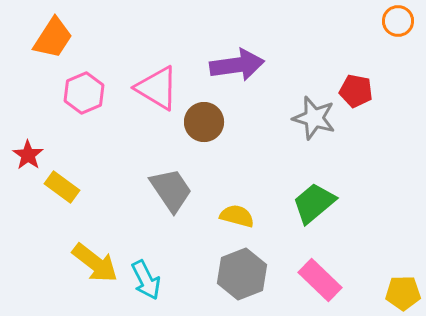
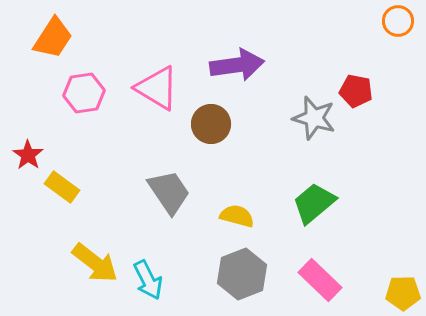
pink hexagon: rotated 15 degrees clockwise
brown circle: moved 7 px right, 2 px down
gray trapezoid: moved 2 px left, 2 px down
cyan arrow: moved 2 px right
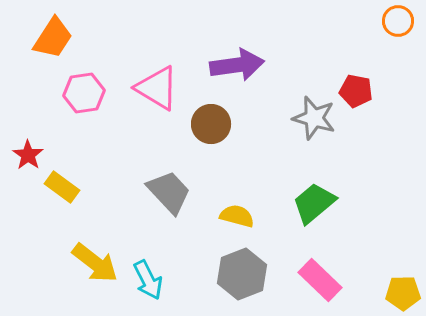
gray trapezoid: rotated 9 degrees counterclockwise
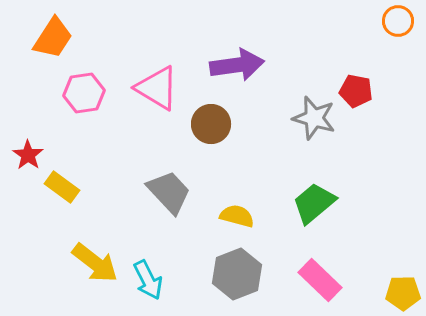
gray hexagon: moved 5 px left
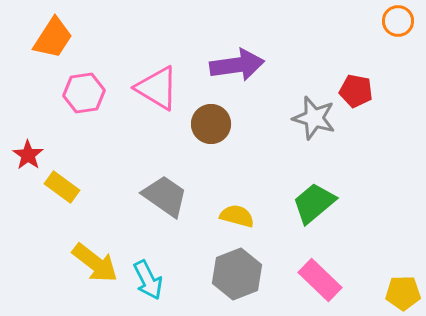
gray trapezoid: moved 4 px left, 4 px down; rotated 12 degrees counterclockwise
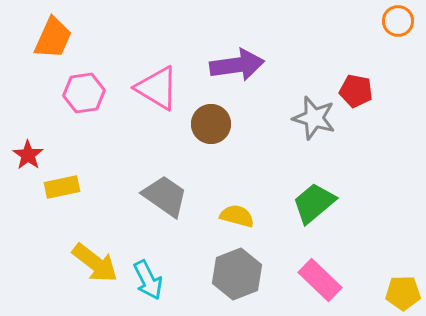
orange trapezoid: rotated 9 degrees counterclockwise
yellow rectangle: rotated 48 degrees counterclockwise
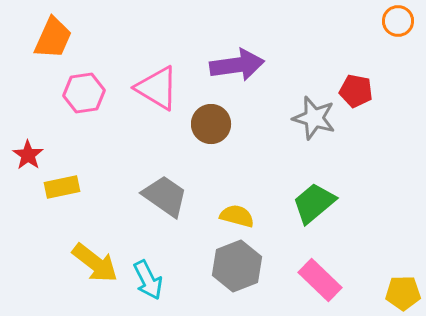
gray hexagon: moved 8 px up
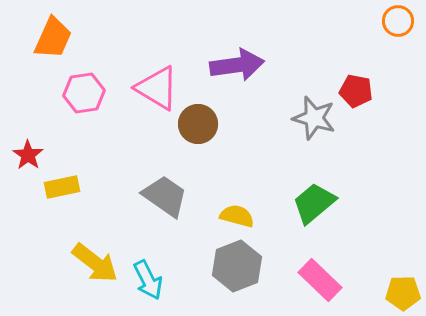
brown circle: moved 13 px left
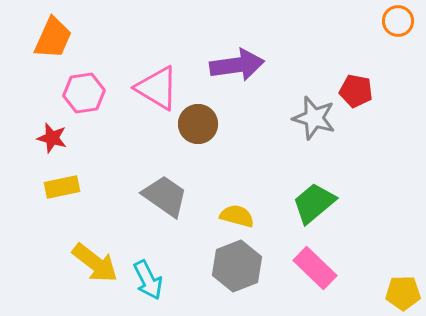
red star: moved 24 px right, 17 px up; rotated 20 degrees counterclockwise
pink rectangle: moved 5 px left, 12 px up
